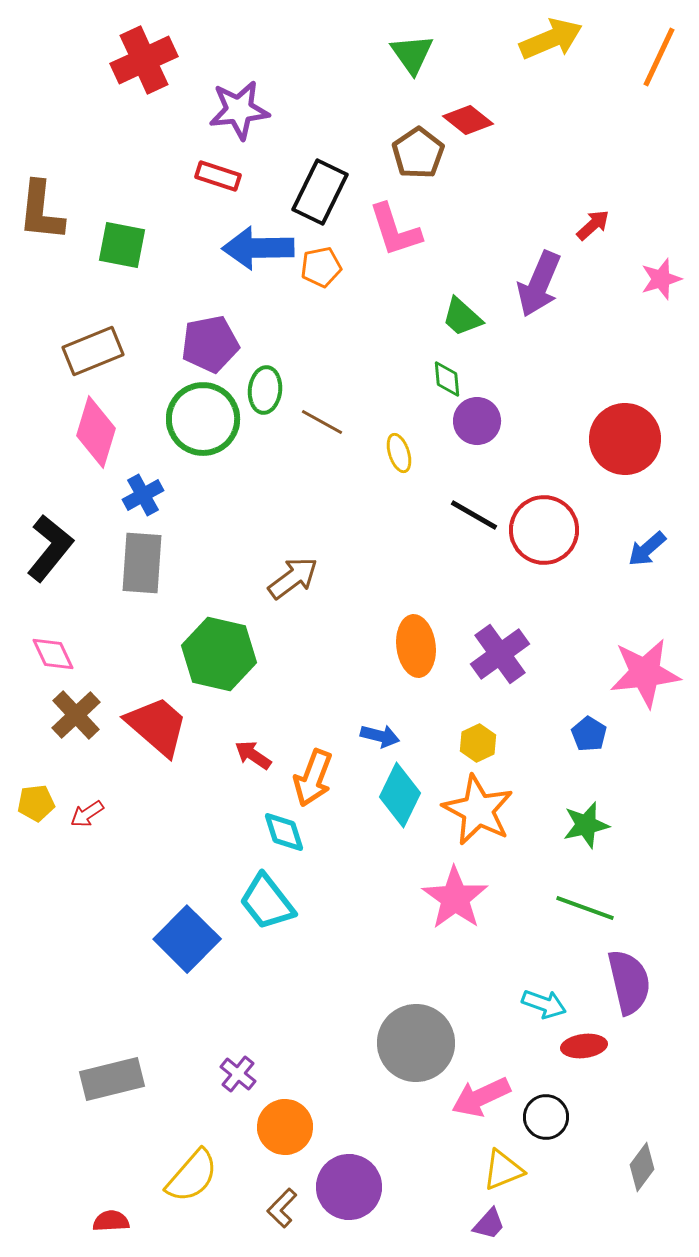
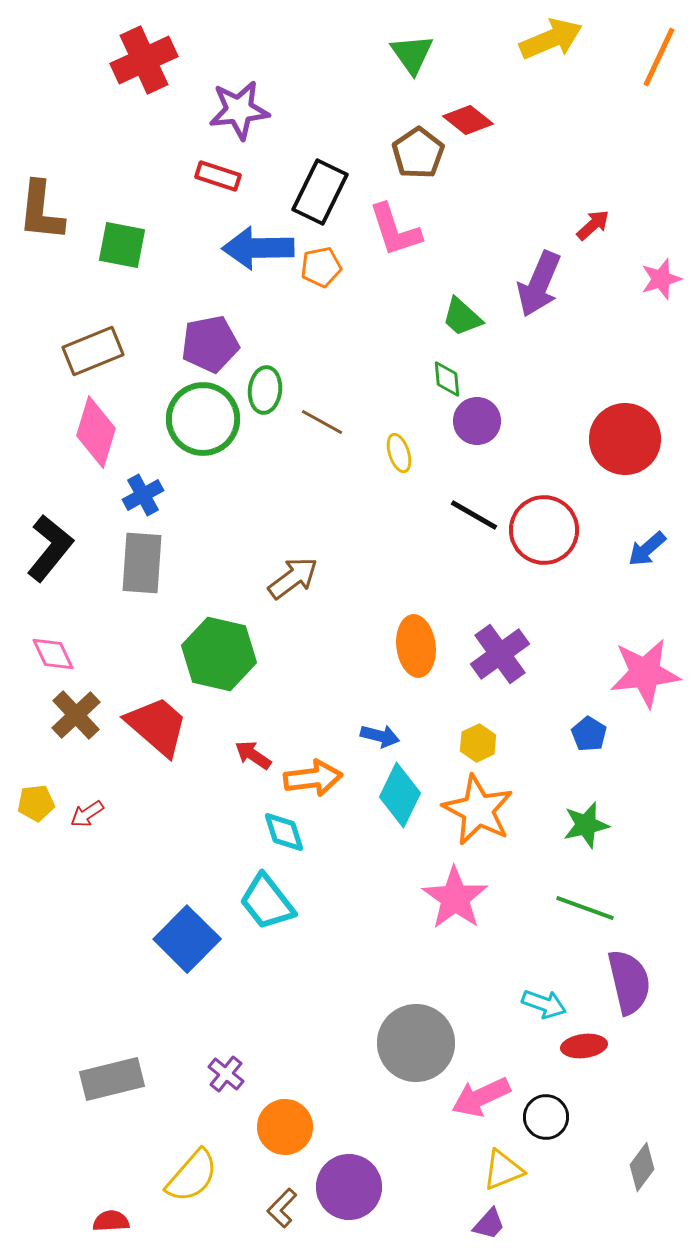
orange arrow at (313, 778): rotated 118 degrees counterclockwise
purple cross at (238, 1074): moved 12 px left
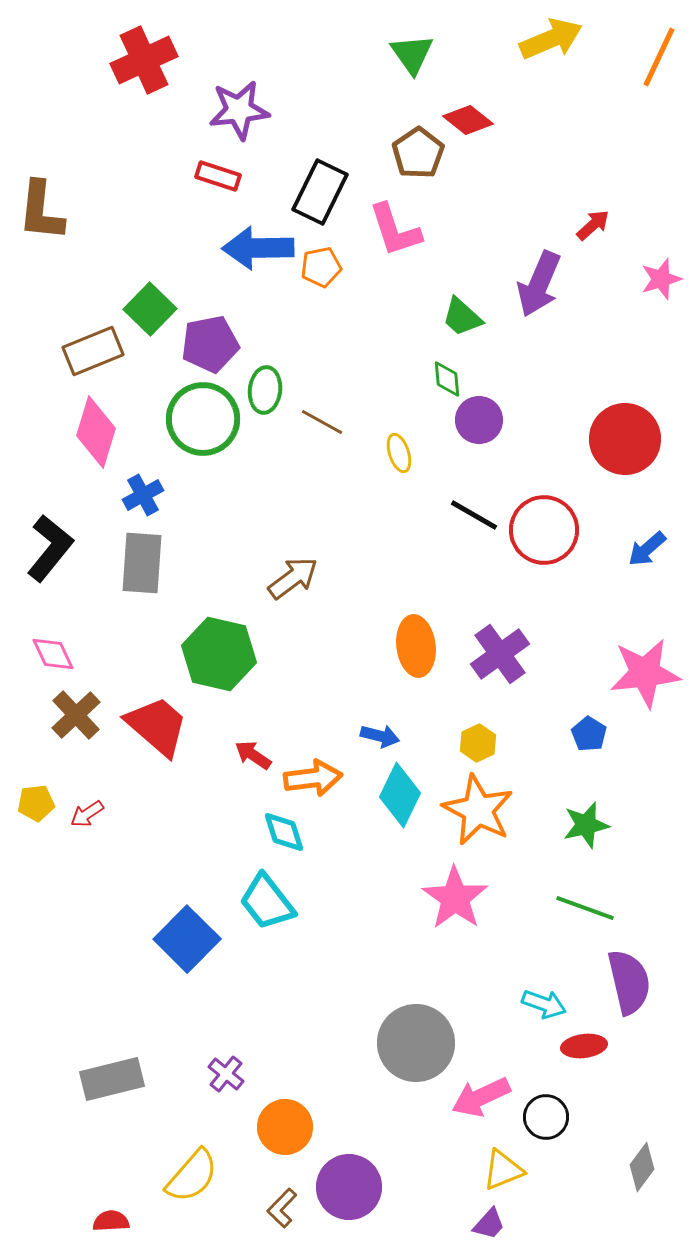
green square at (122, 245): moved 28 px right, 64 px down; rotated 33 degrees clockwise
purple circle at (477, 421): moved 2 px right, 1 px up
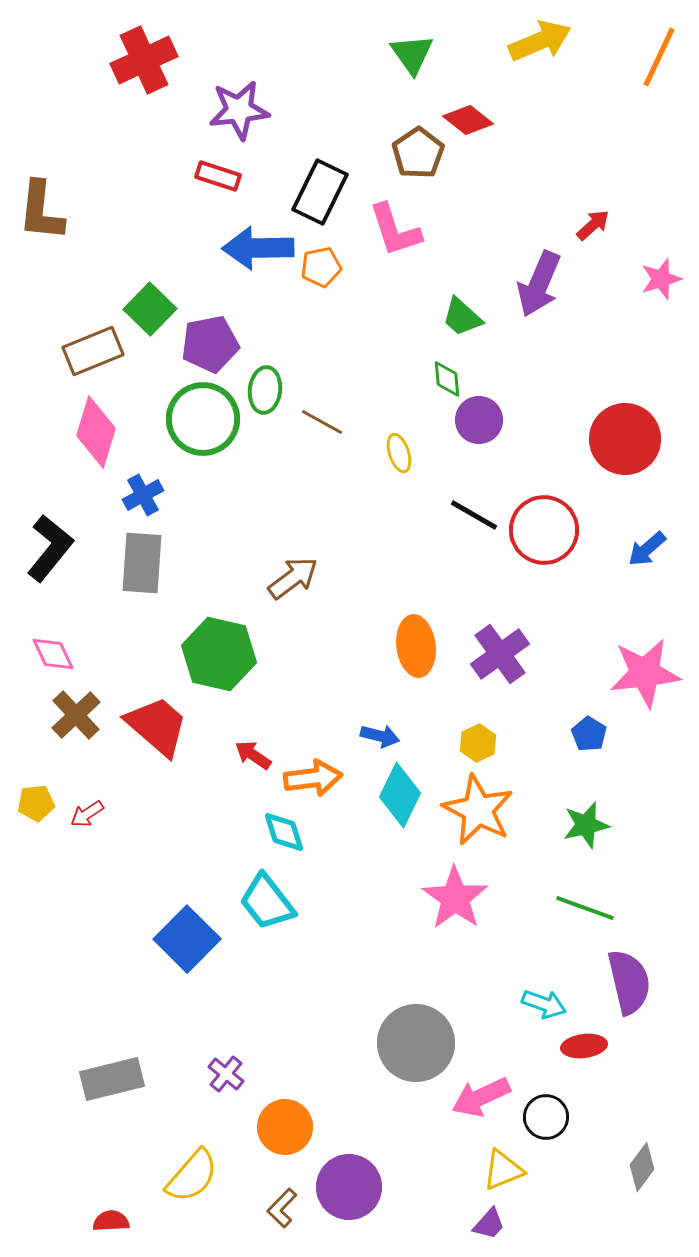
yellow arrow at (551, 39): moved 11 px left, 2 px down
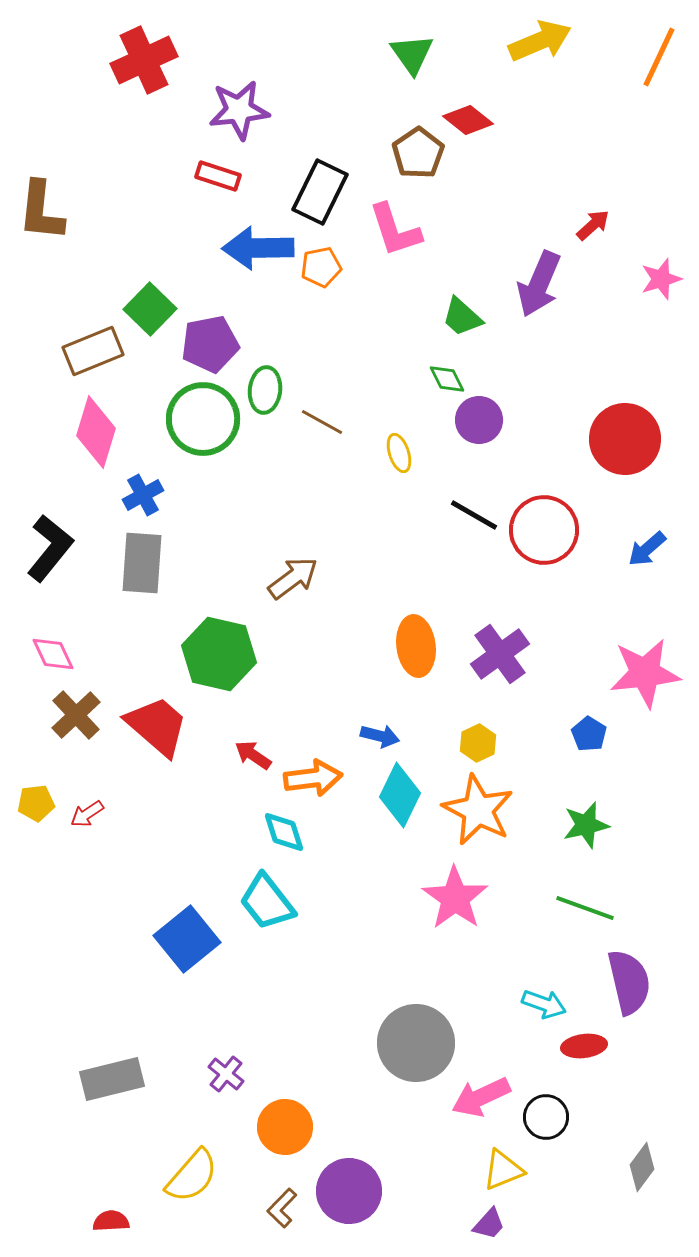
green diamond at (447, 379): rotated 21 degrees counterclockwise
blue square at (187, 939): rotated 6 degrees clockwise
purple circle at (349, 1187): moved 4 px down
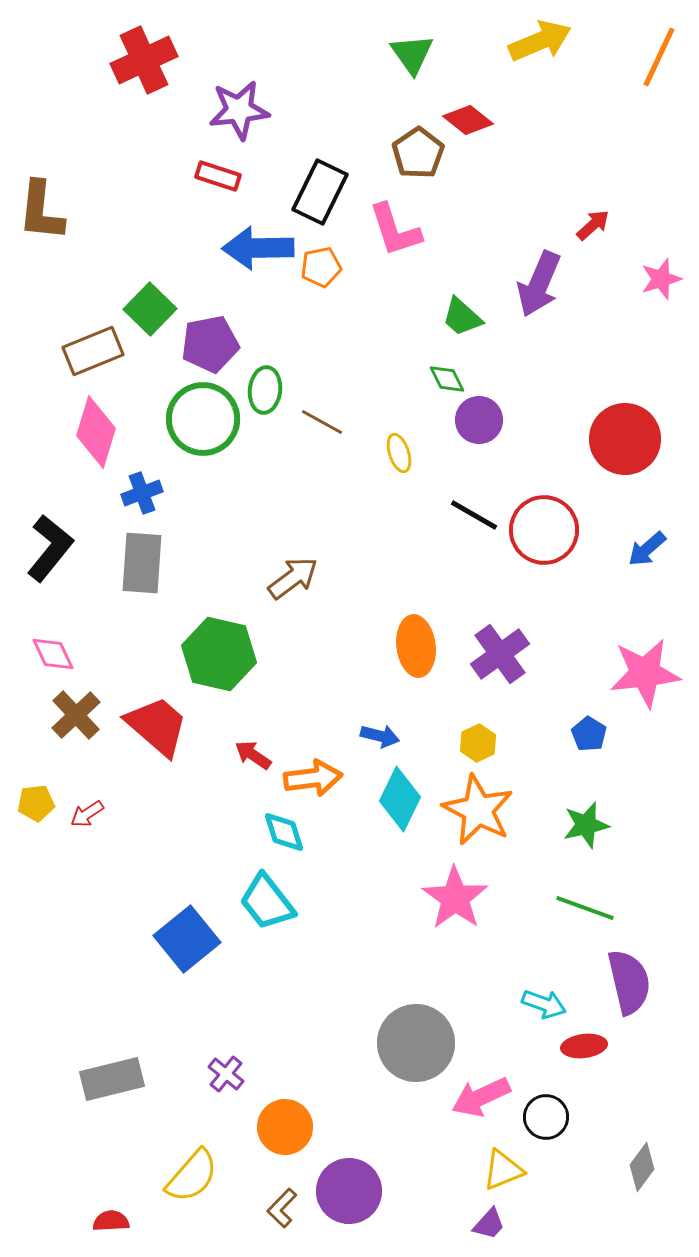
blue cross at (143, 495): moved 1 px left, 2 px up; rotated 9 degrees clockwise
cyan diamond at (400, 795): moved 4 px down
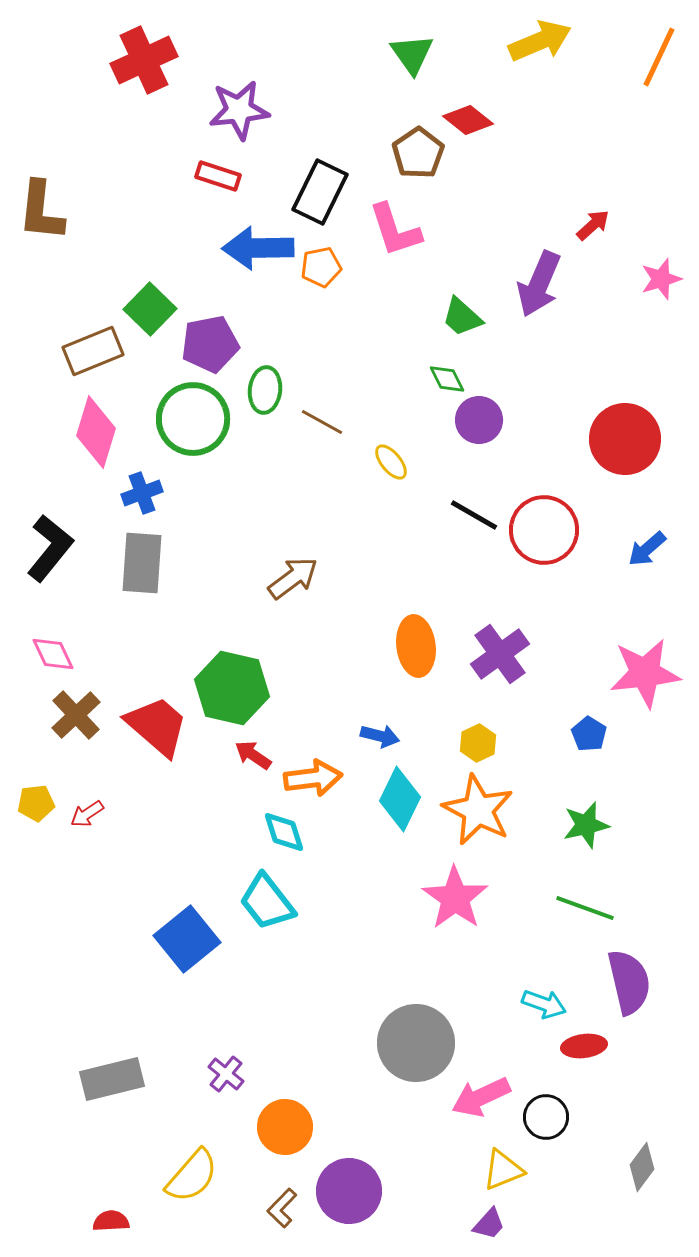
green circle at (203, 419): moved 10 px left
yellow ellipse at (399, 453): moved 8 px left, 9 px down; rotated 21 degrees counterclockwise
green hexagon at (219, 654): moved 13 px right, 34 px down
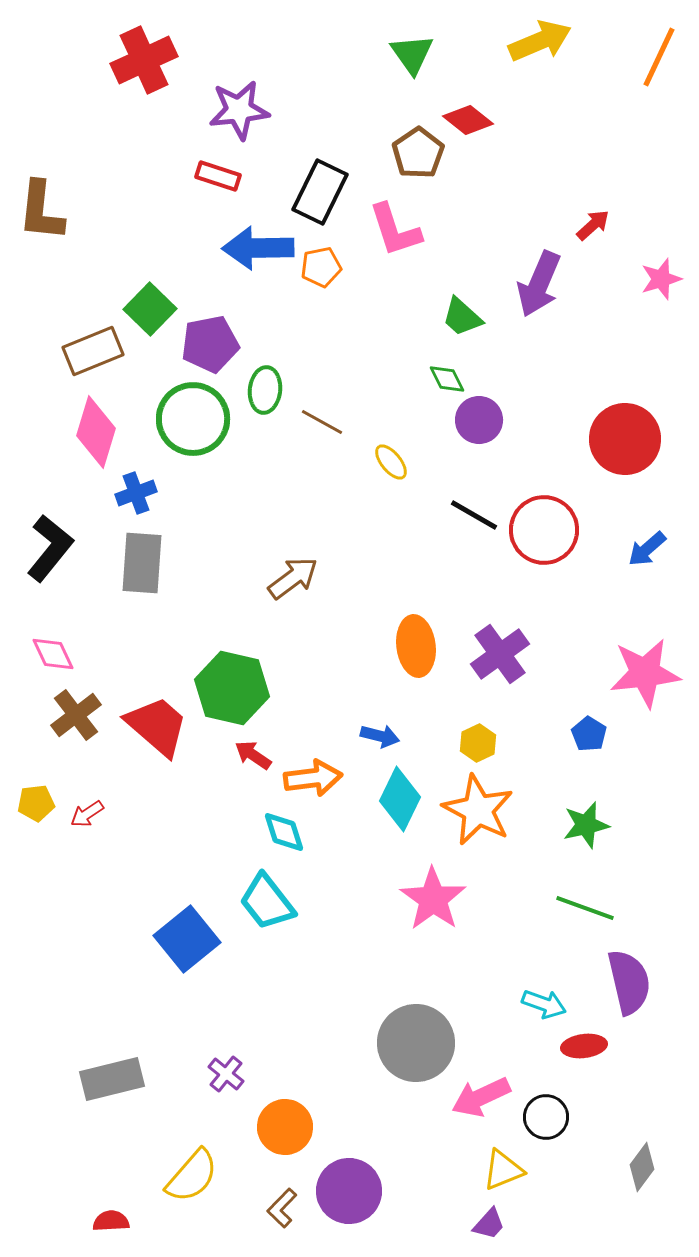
blue cross at (142, 493): moved 6 px left
brown cross at (76, 715): rotated 6 degrees clockwise
pink star at (455, 898): moved 22 px left, 1 px down
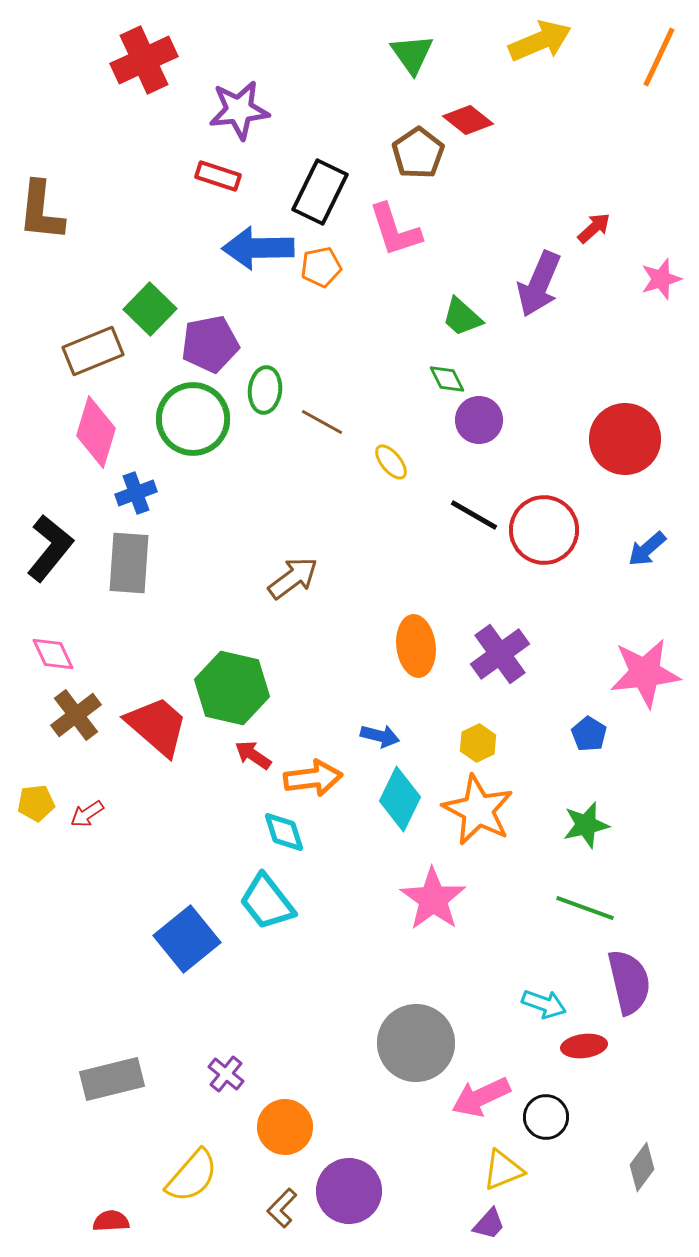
red arrow at (593, 225): moved 1 px right, 3 px down
gray rectangle at (142, 563): moved 13 px left
